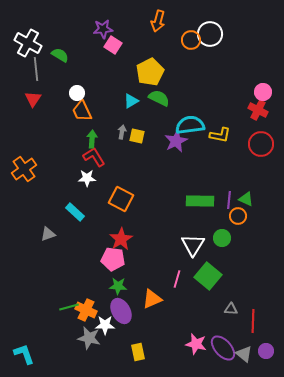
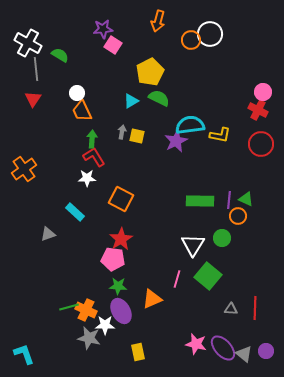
red line at (253, 321): moved 2 px right, 13 px up
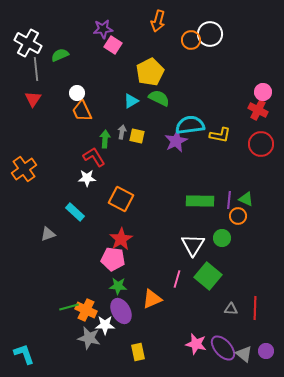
green semicircle at (60, 55): rotated 54 degrees counterclockwise
green arrow at (92, 139): moved 13 px right
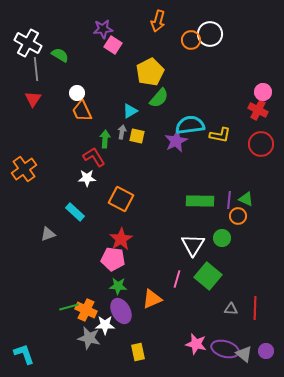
green semicircle at (60, 55): rotated 54 degrees clockwise
green semicircle at (159, 98): rotated 105 degrees clockwise
cyan triangle at (131, 101): moved 1 px left, 10 px down
purple ellipse at (223, 348): moved 2 px right, 1 px down; rotated 32 degrees counterclockwise
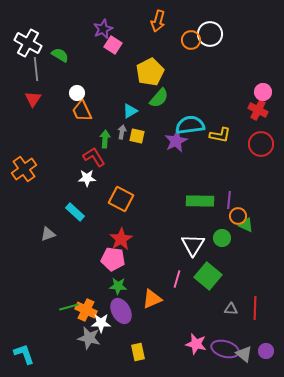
purple star at (103, 29): rotated 18 degrees counterclockwise
green triangle at (246, 199): moved 26 px down
white star at (105, 325): moved 4 px left, 2 px up
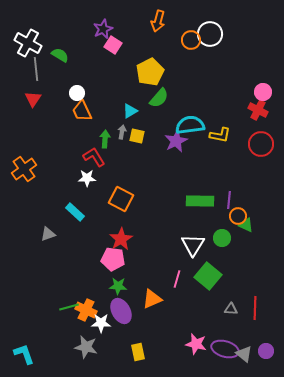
gray star at (89, 338): moved 3 px left, 9 px down
